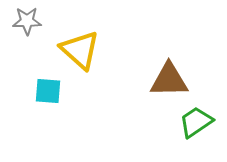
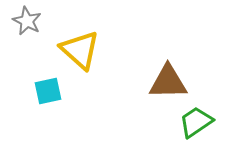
gray star: rotated 28 degrees clockwise
brown triangle: moved 1 px left, 2 px down
cyan square: rotated 16 degrees counterclockwise
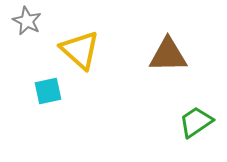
brown triangle: moved 27 px up
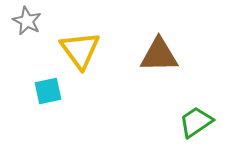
yellow triangle: rotated 12 degrees clockwise
brown triangle: moved 9 px left
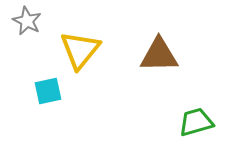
yellow triangle: rotated 15 degrees clockwise
green trapezoid: rotated 18 degrees clockwise
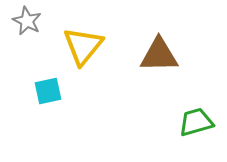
yellow triangle: moved 3 px right, 4 px up
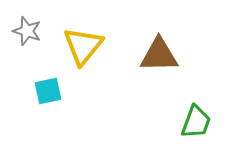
gray star: moved 10 px down; rotated 8 degrees counterclockwise
green trapezoid: rotated 126 degrees clockwise
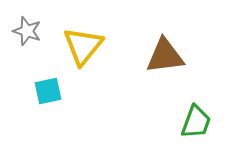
brown triangle: moved 6 px right, 1 px down; rotated 6 degrees counterclockwise
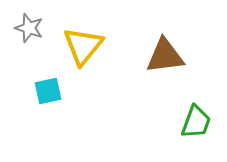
gray star: moved 2 px right, 3 px up
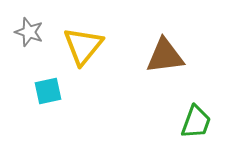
gray star: moved 4 px down
